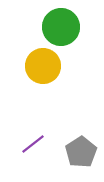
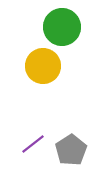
green circle: moved 1 px right
gray pentagon: moved 10 px left, 2 px up
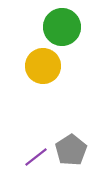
purple line: moved 3 px right, 13 px down
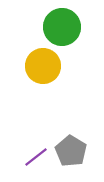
gray pentagon: moved 1 px down; rotated 8 degrees counterclockwise
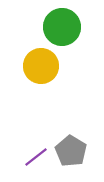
yellow circle: moved 2 px left
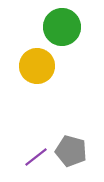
yellow circle: moved 4 px left
gray pentagon: rotated 16 degrees counterclockwise
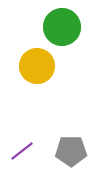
gray pentagon: rotated 16 degrees counterclockwise
purple line: moved 14 px left, 6 px up
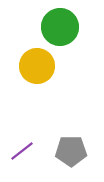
green circle: moved 2 px left
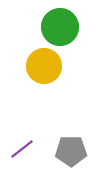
yellow circle: moved 7 px right
purple line: moved 2 px up
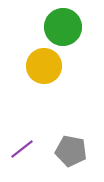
green circle: moved 3 px right
gray pentagon: rotated 12 degrees clockwise
